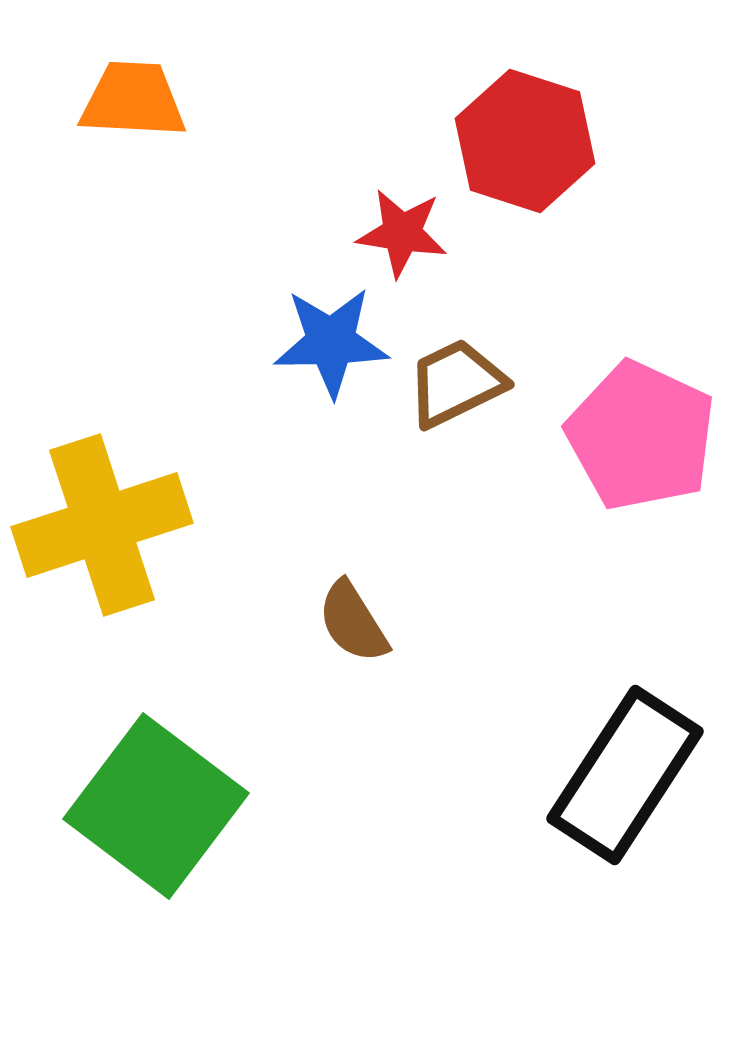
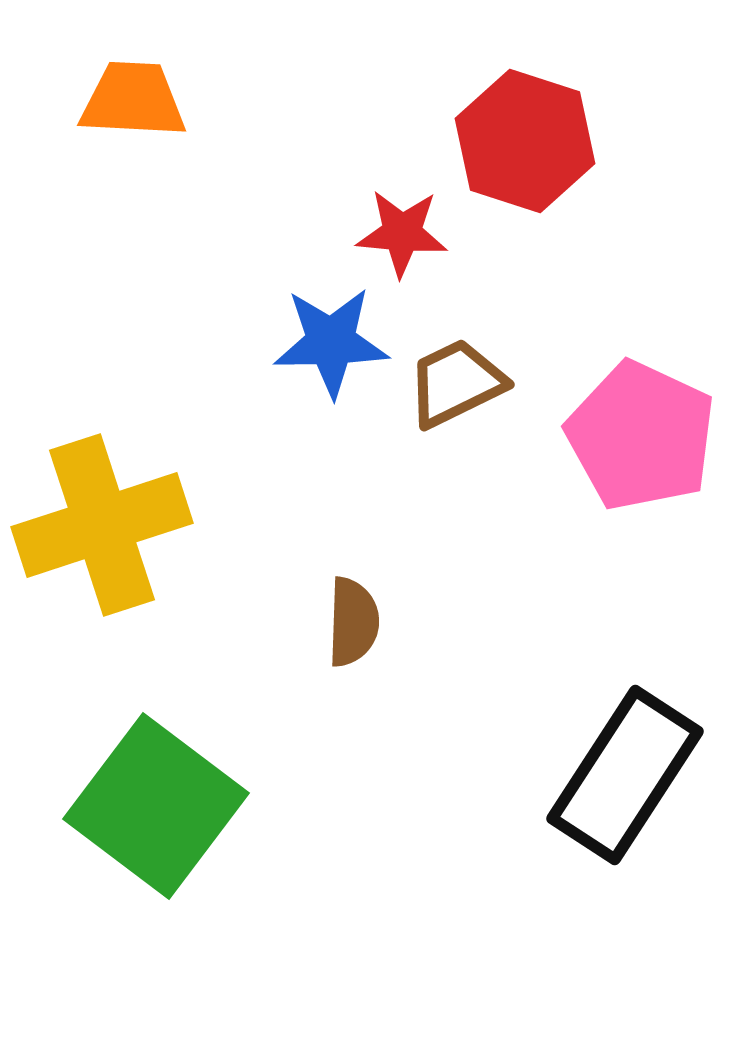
red star: rotated 4 degrees counterclockwise
brown semicircle: rotated 146 degrees counterclockwise
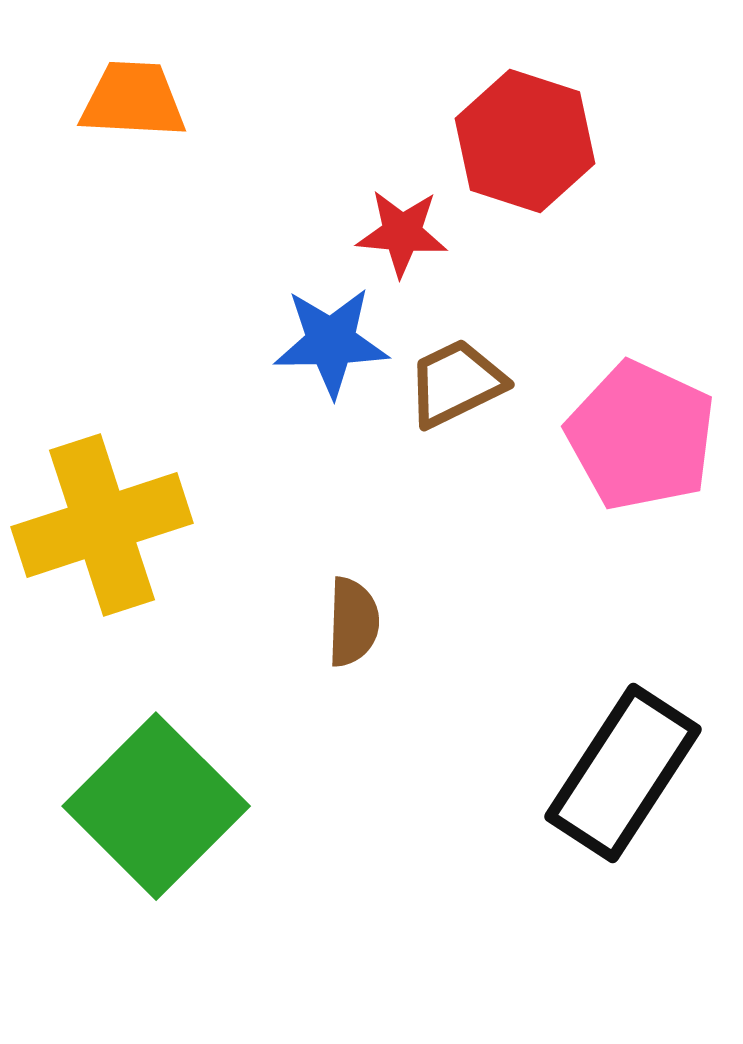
black rectangle: moved 2 px left, 2 px up
green square: rotated 8 degrees clockwise
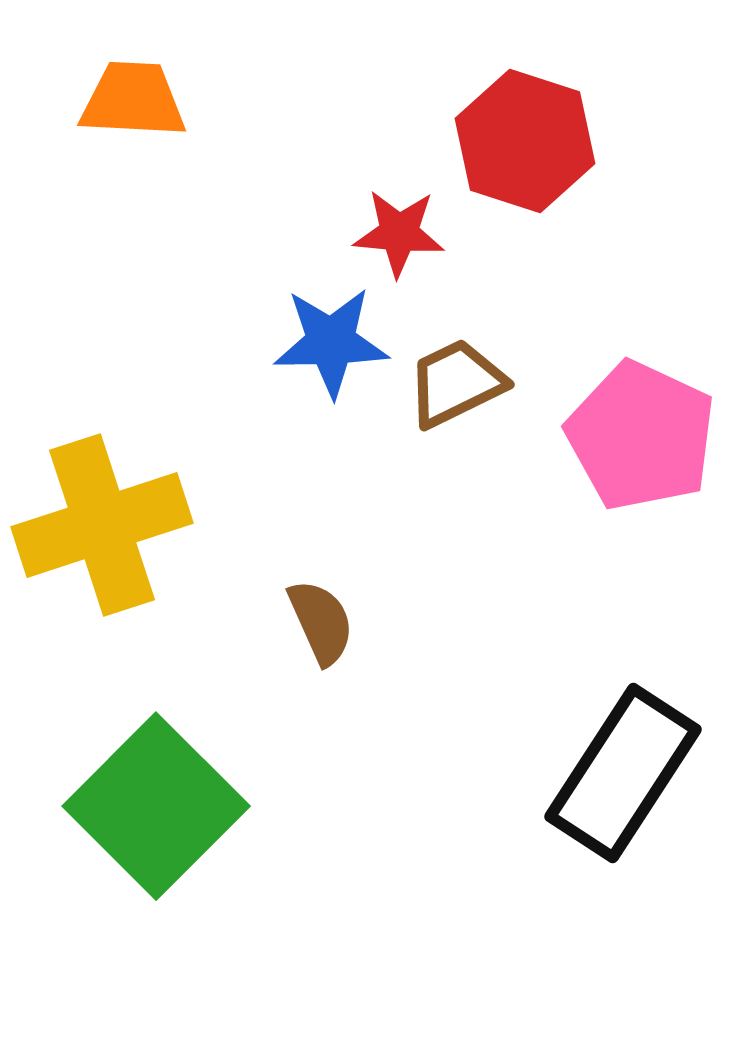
red star: moved 3 px left
brown semicircle: moved 32 px left; rotated 26 degrees counterclockwise
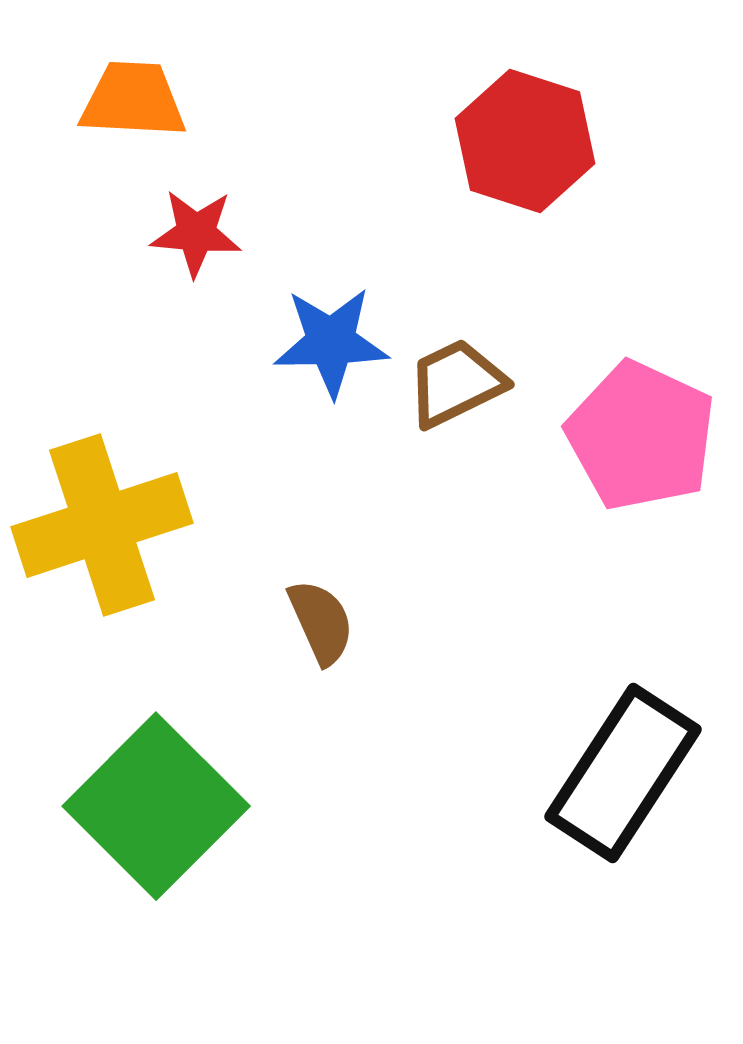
red star: moved 203 px left
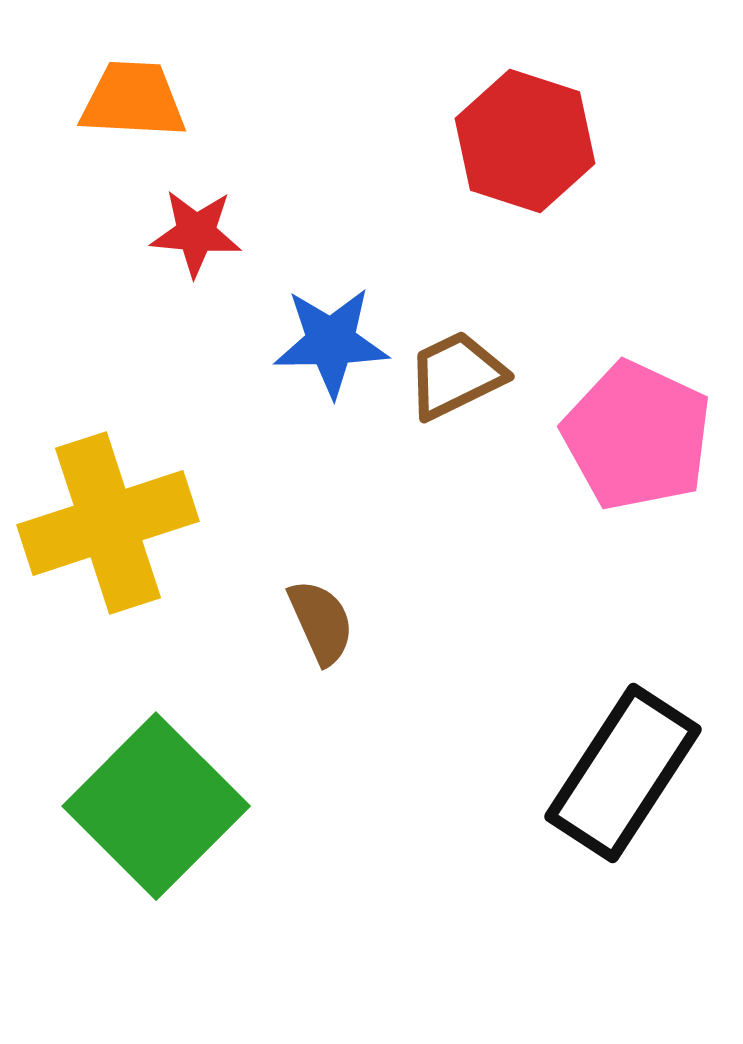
brown trapezoid: moved 8 px up
pink pentagon: moved 4 px left
yellow cross: moved 6 px right, 2 px up
